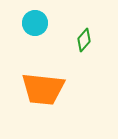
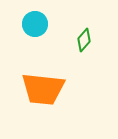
cyan circle: moved 1 px down
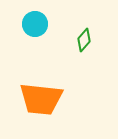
orange trapezoid: moved 2 px left, 10 px down
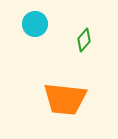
orange trapezoid: moved 24 px right
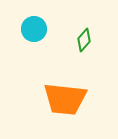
cyan circle: moved 1 px left, 5 px down
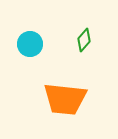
cyan circle: moved 4 px left, 15 px down
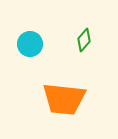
orange trapezoid: moved 1 px left
